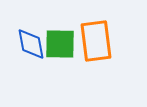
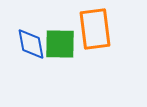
orange rectangle: moved 1 px left, 12 px up
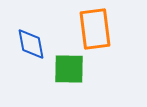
green square: moved 9 px right, 25 px down
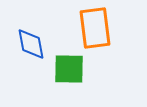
orange rectangle: moved 1 px up
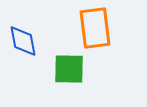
blue diamond: moved 8 px left, 3 px up
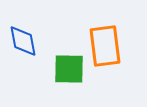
orange rectangle: moved 10 px right, 18 px down
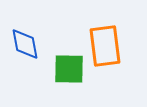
blue diamond: moved 2 px right, 3 px down
